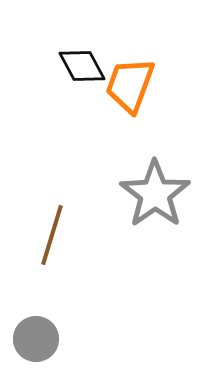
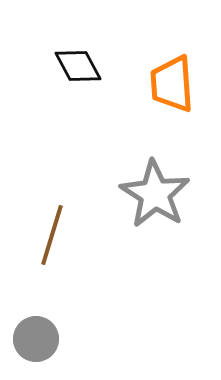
black diamond: moved 4 px left
orange trapezoid: moved 42 px right, 1 px up; rotated 24 degrees counterclockwise
gray star: rotated 4 degrees counterclockwise
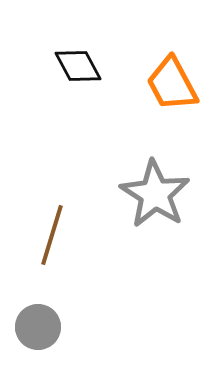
orange trapezoid: rotated 24 degrees counterclockwise
gray circle: moved 2 px right, 12 px up
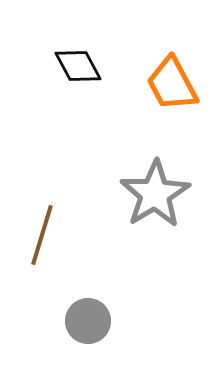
gray star: rotated 8 degrees clockwise
brown line: moved 10 px left
gray circle: moved 50 px right, 6 px up
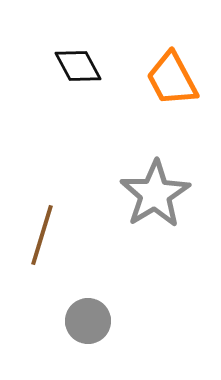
orange trapezoid: moved 5 px up
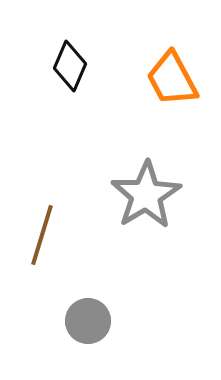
black diamond: moved 8 px left; rotated 51 degrees clockwise
gray star: moved 9 px left, 1 px down
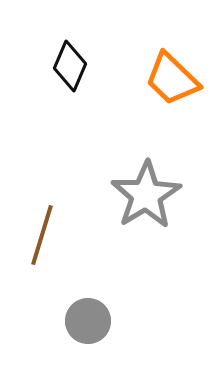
orange trapezoid: rotated 18 degrees counterclockwise
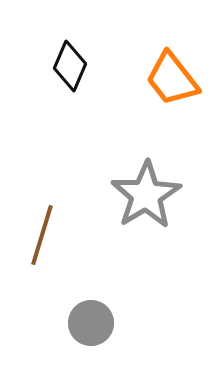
orange trapezoid: rotated 8 degrees clockwise
gray circle: moved 3 px right, 2 px down
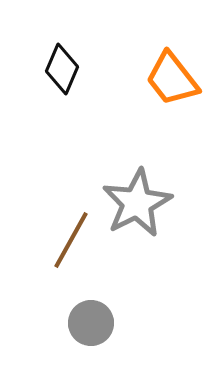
black diamond: moved 8 px left, 3 px down
gray star: moved 9 px left, 8 px down; rotated 4 degrees clockwise
brown line: moved 29 px right, 5 px down; rotated 12 degrees clockwise
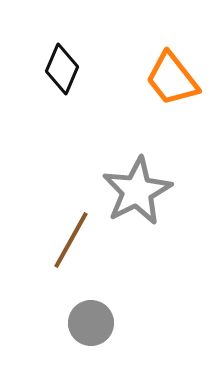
gray star: moved 12 px up
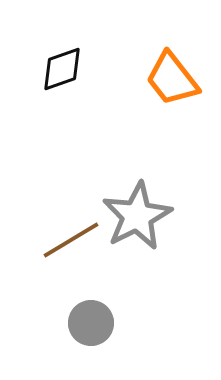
black diamond: rotated 48 degrees clockwise
gray star: moved 25 px down
brown line: rotated 30 degrees clockwise
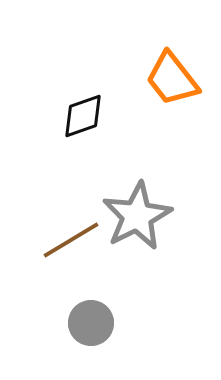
black diamond: moved 21 px right, 47 px down
